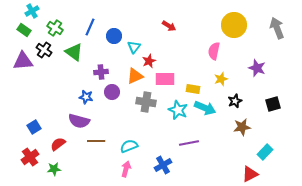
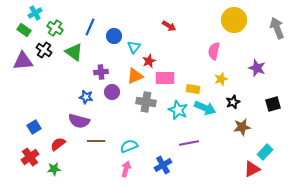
cyan cross: moved 3 px right, 2 px down
yellow circle: moved 5 px up
pink rectangle: moved 1 px up
black star: moved 2 px left, 1 px down
red triangle: moved 2 px right, 5 px up
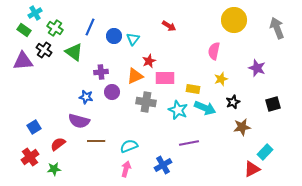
cyan triangle: moved 1 px left, 8 px up
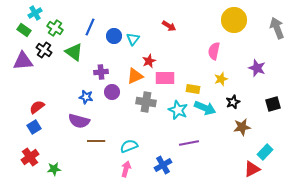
red semicircle: moved 21 px left, 37 px up
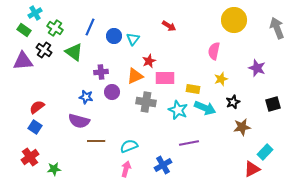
blue square: moved 1 px right; rotated 24 degrees counterclockwise
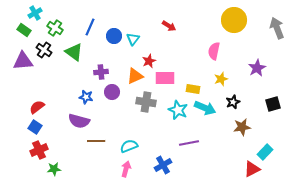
purple star: rotated 24 degrees clockwise
red cross: moved 9 px right, 7 px up; rotated 12 degrees clockwise
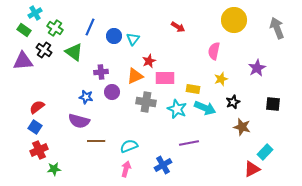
red arrow: moved 9 px right, 1 px down
black square: rotated 21 degrees clockwise
cyan star: moved 1 px left, 1 px up
brown star: rotated 24 degrees clockwise
